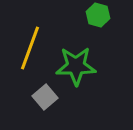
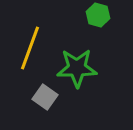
green star: moved 1 px right, 2 px down
gray square: rotated 15 degrees counterclockwise
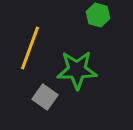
green star: moved 2 px down
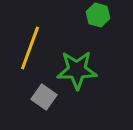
gray square: moved 1 px left
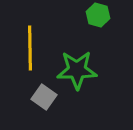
yellow line: rotated 21 degrees counterclockwise
